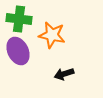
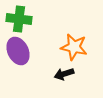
orange star: moved 22 px right, 12 px down
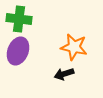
purple ellipse: rotated 48 degrees clockwise
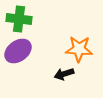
orange star: moved 5 px right, 2 px down; rotated 8 degrees counterclockwise
purple ellipse: rotated 32 degrees clockwise
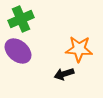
green cross: moved 2 px right; rotated 30 degrees counterclockwise
purple ellipse: rotated 76 degrees clockwise
